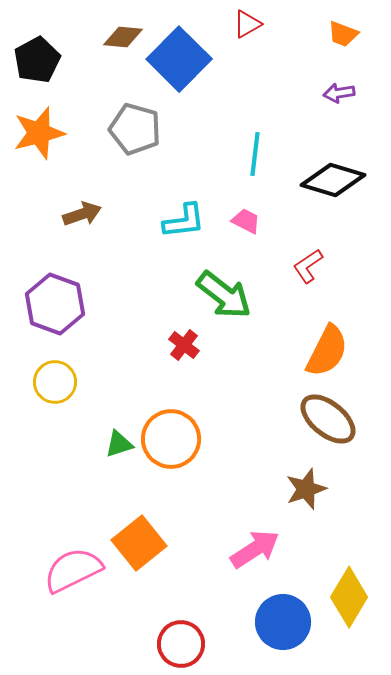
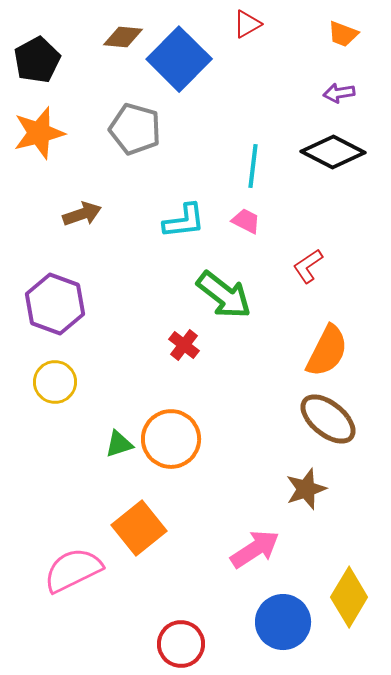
cyan line: moved 2 px left, 12 px down
black diamond: moved 28 px up; rotated 10 degrees clockwise
orange square: moved 15 px up
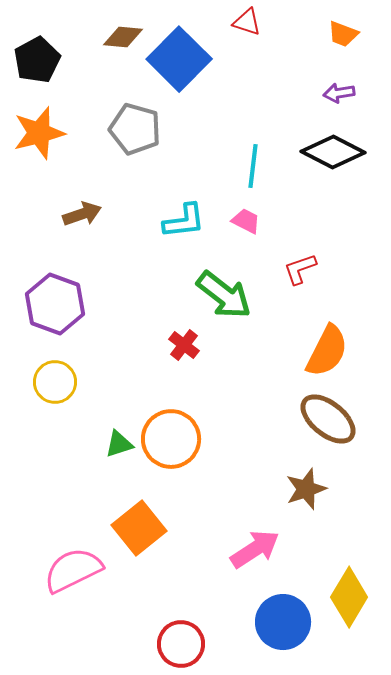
red triangle: moved 2 px up; rotated 48 degrees clockwise
red L-shape: moved 8 px left, 3 px down; rotated 15 degrees clockwise
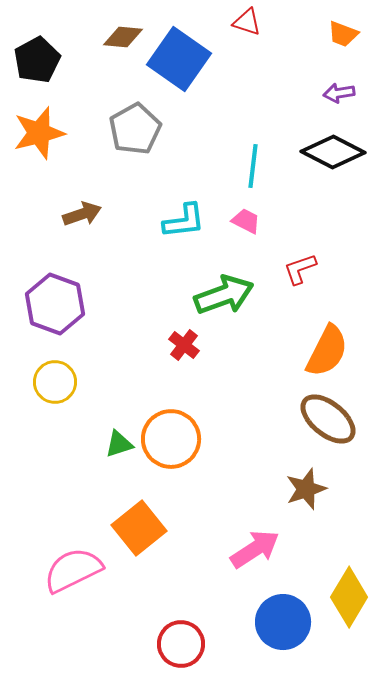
blue square: rotated 10 degrees counterclockwise
gray pentagon: rotated 27 degrees clockwise
green arrow: rotated 58 degrees counterclockwise
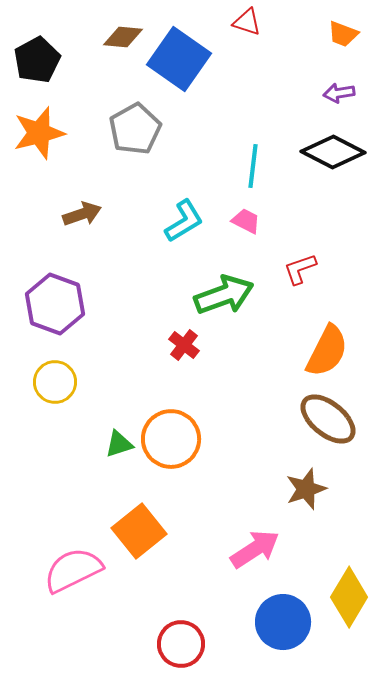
cyan L-shape: rotated 24 degrees counterclockwise
orange square: moved 3 px down
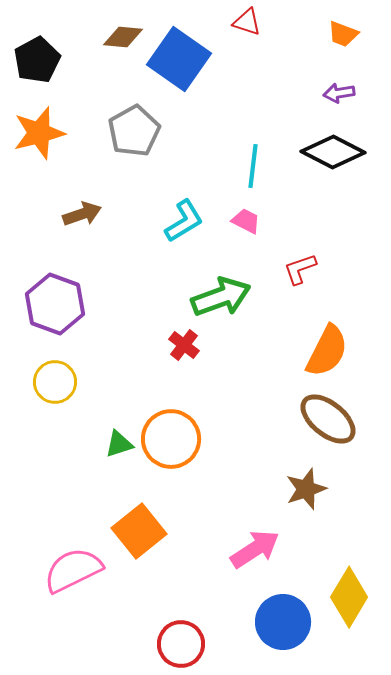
gray pentagon: moved 1 px left, 2 px down
green arrow: moved 3 px left, 2 px down
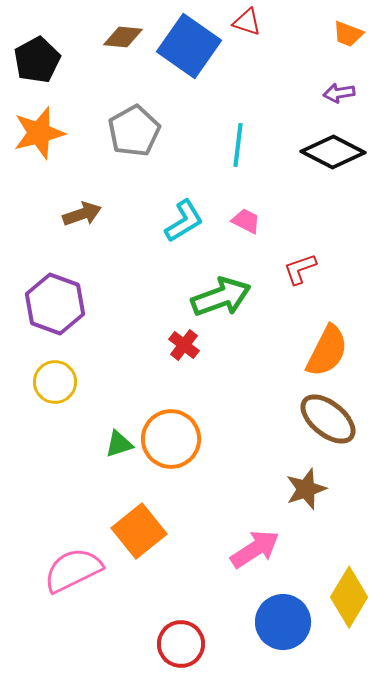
orange trapezoid: moved 5 px right
blue square: moved 10 px right, 13 px up
cyan line: moved 15 px left, 21 px up
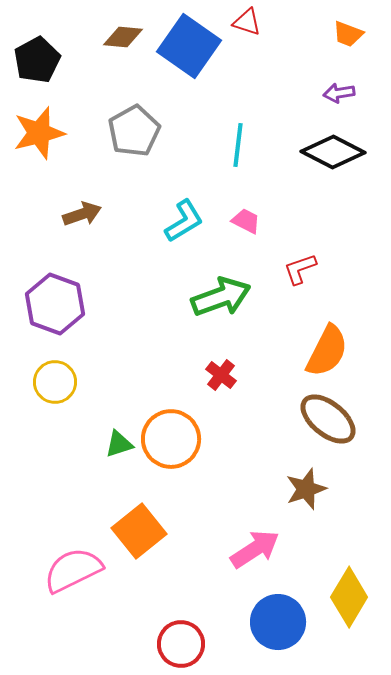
red cross: moved 37 px right, 30 px down
blue circle: moved 5 px left
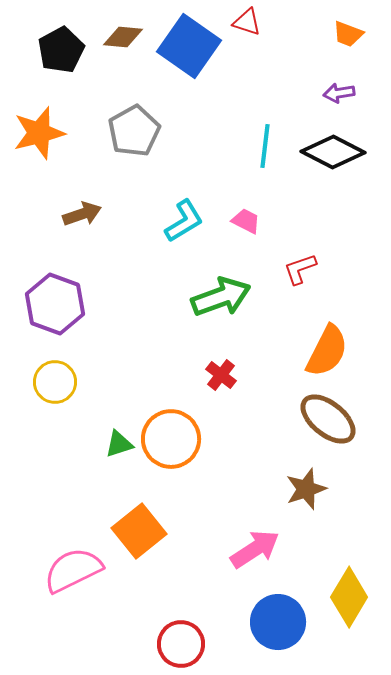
black pentagon: moved 24 px right, 10 px up
cyan line: moved 27 px right, 1 px down
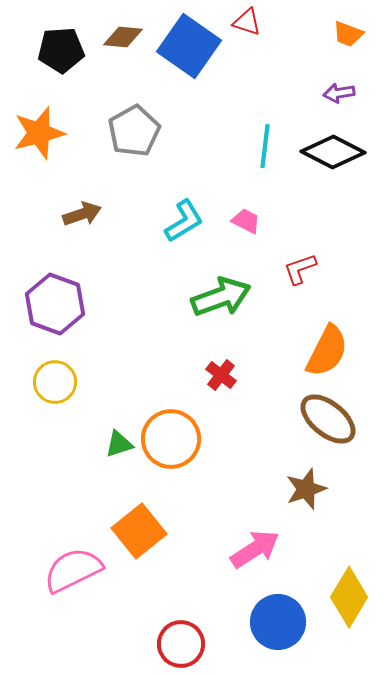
black pentagon: rotated 24 degrees clockwise
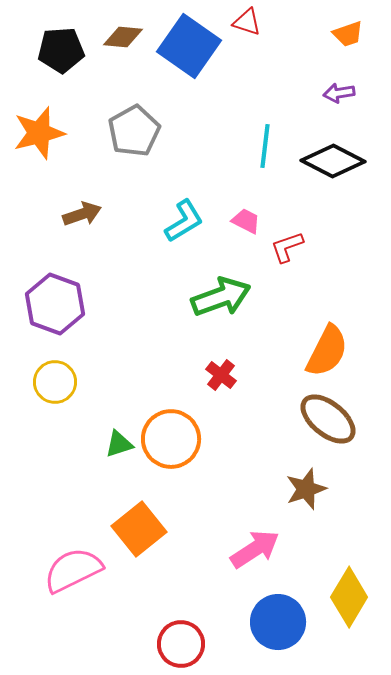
orange trapezoid: rotated 40 degrees counterclockwise
black diamond: moved 9 px down
red L-shape: moved 13 px left, 22 px up
orange square: moved 2 px up
